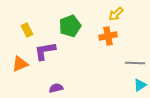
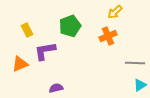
yellow arrow: moved 1 px left, 2 px up
orange cross: rotated 12 degrees counterclockwise
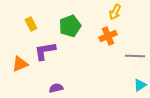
yellow arrow: rotated 21 degrees counterclockwise
yellow rectangle: moved 4 px right, 6 px up
gray line: moved 7 px up
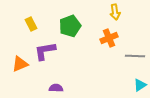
yellow arrow: rotated 35 degrees counterclockwise
orange cross: moved 1 px right, 2 px down
purple semicircle: rotated 16 degrees clockwise
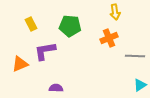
green pentagon: rotated 25 degrees clockwise
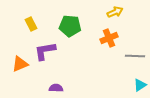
yellow arrow: rotated 105 degrees counterclockwise
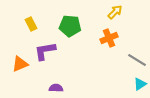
yellow arrow: rotated 21 degrees counterclockwise
gray line: moved 2 px right, 4 px down; rotated 30 degrees clockwise
cyan triangle: moved 1 px up
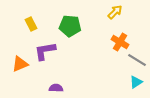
orange cross: moved 11 px right, 4 px down; rotated 36 degrees counterclockwise
cyan triangle: moved 4 px left, 2 px up
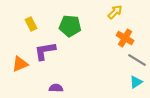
orange cross: moved 5 px right, 4 px up
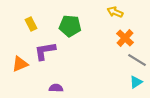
yellow arrow: rotated 112 degrees counterclockwise
orange cross: rotated 12 degrees clockwise
